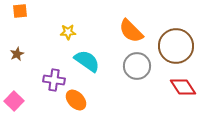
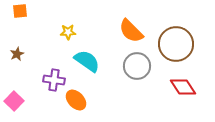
brown circle: moved 2 px up
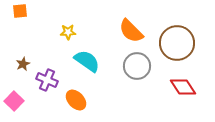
brown circle: moved 1 px right, 1 px up
brown star: moved 6 px right, 10 px down
purple cross: moved 7 px left; rotated 15 degrees clockwise
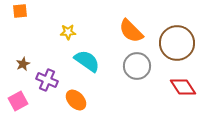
pink square: moved 4 px right; rotated 18 degrees clockwise
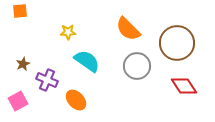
orange semicircle: moved 3 px left, 2 px up
red diamond: moved 1 px right, 1 px up
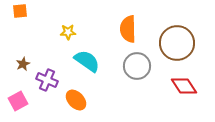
orange semicircle: rotated 44 degrees clockwise
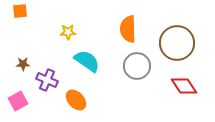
brown star: rotated 24 degrees clockwise
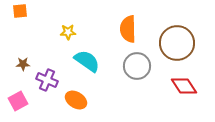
orange ellipse: rotated 15 degrees counterclockwise
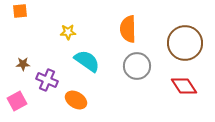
brown circle: moved 8 px right
pink square: moved 1 px left
